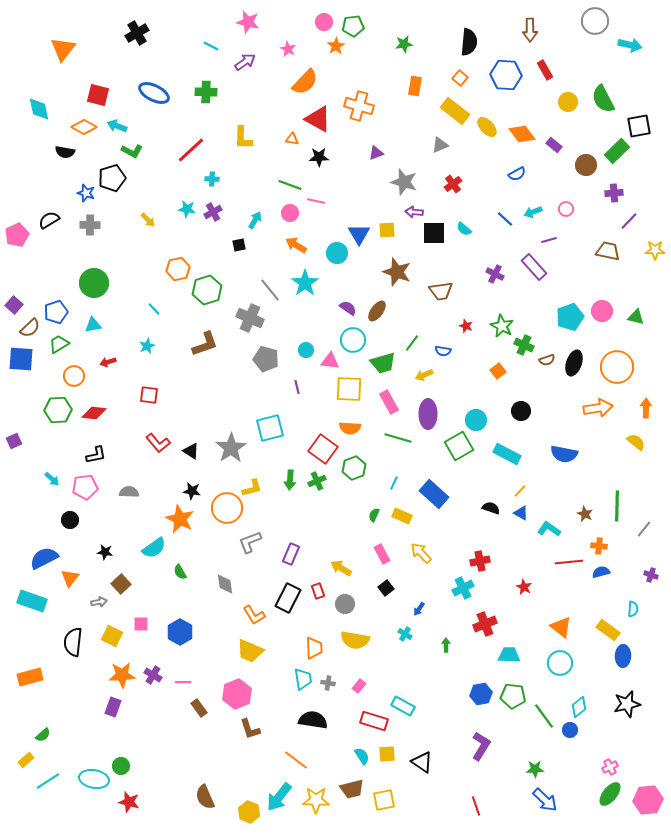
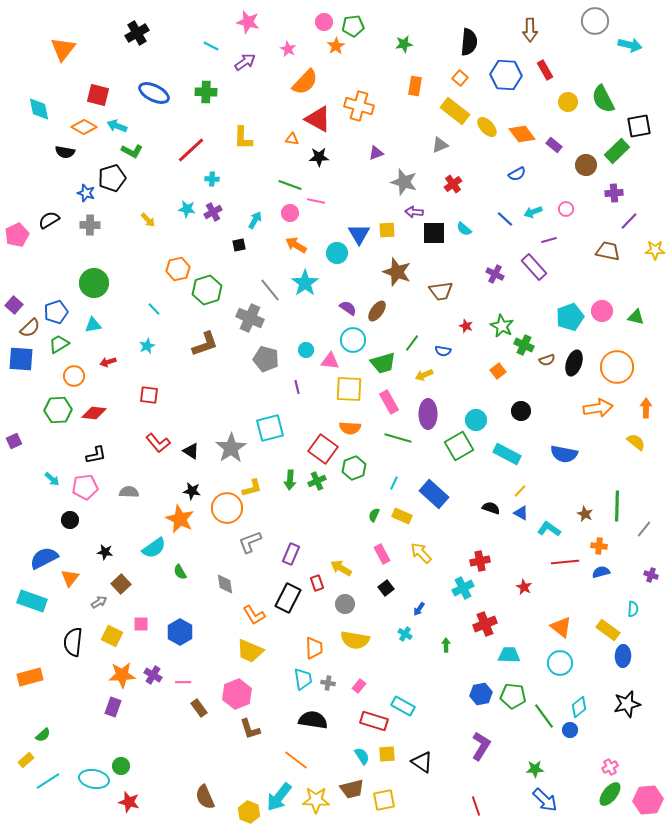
red line at (569, 562): moved 4 px left
red rectangle at (318, 591): moved 1 px left, 8 px up
gray arrow at (99, 602): rotated 21 degrees counterclockwise
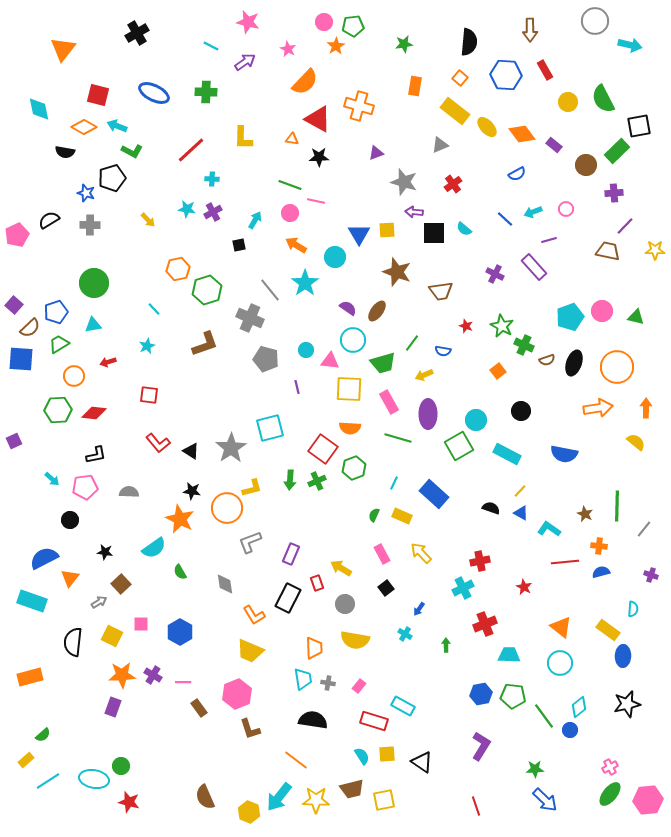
purple line at (629, 221): moved 4 px left, 5 px down
cyan circle at (337, 253): moved 2 px left, 4 px down
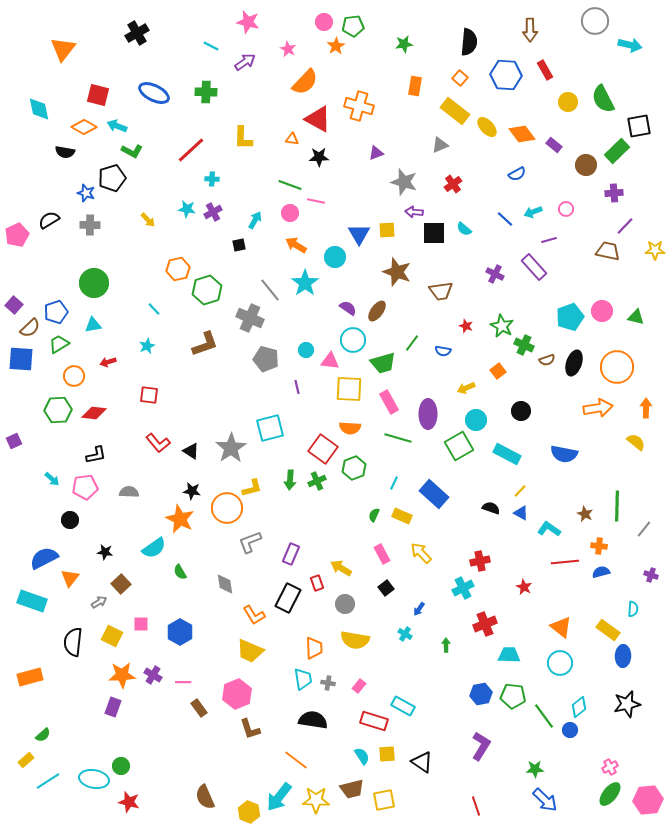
yellow arrow at (424, 375): moved 42 px right, 13 px down
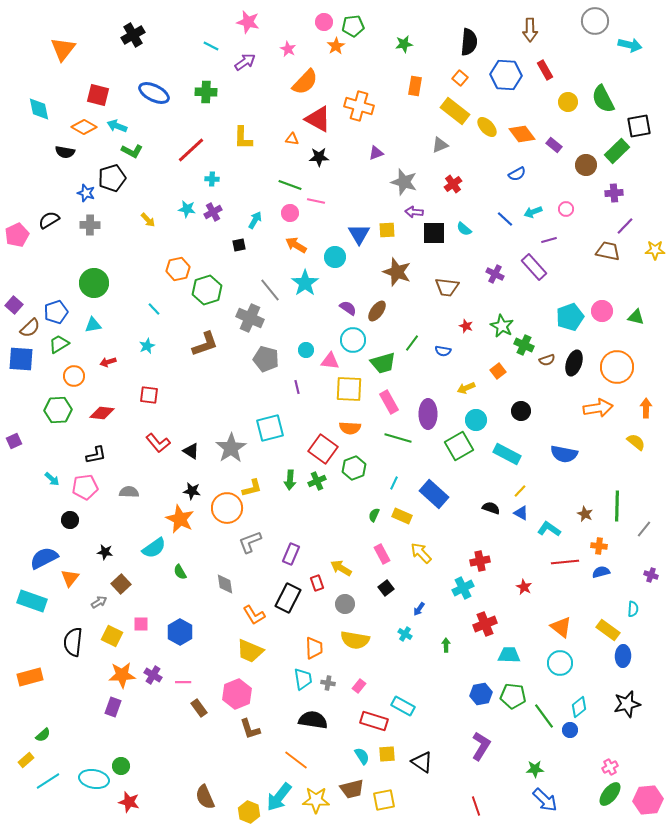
black cross at (137, 33): moved 4 px left, 2 px down
brown trapezoid at (441, 291): moved 6 px right, 4 px up; rotated 15 degrees clockwise
red diamond at (94, 413): moved 8 px right
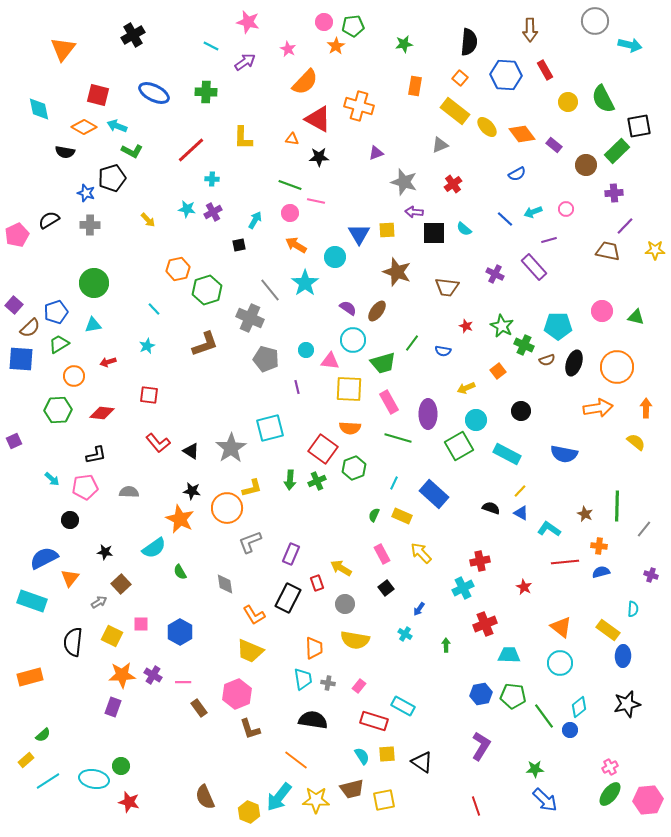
cyan pentagon at (570, 317): moved 12 px left, 9 px down; rotated 20 degrees clockwise
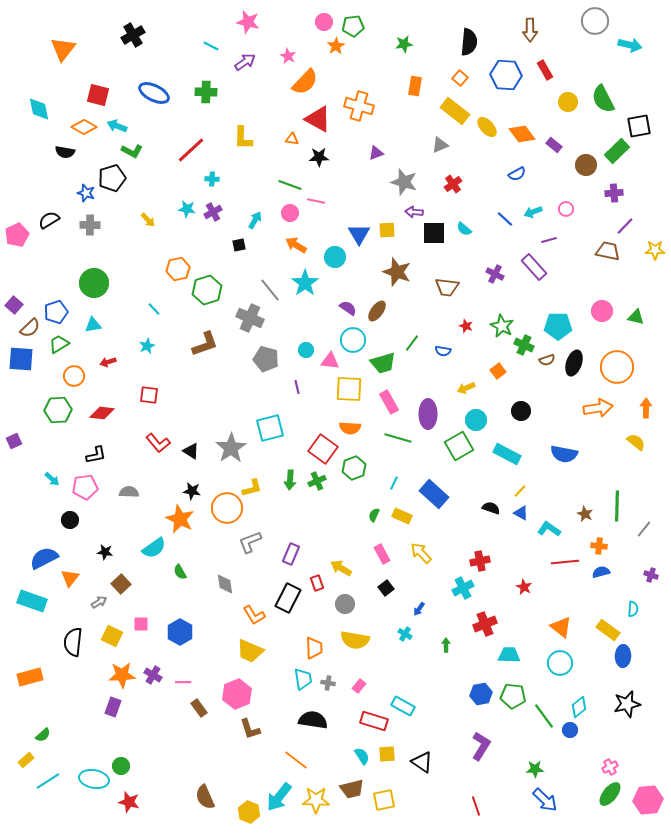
pink star at (288, 49): moved 7 px down
